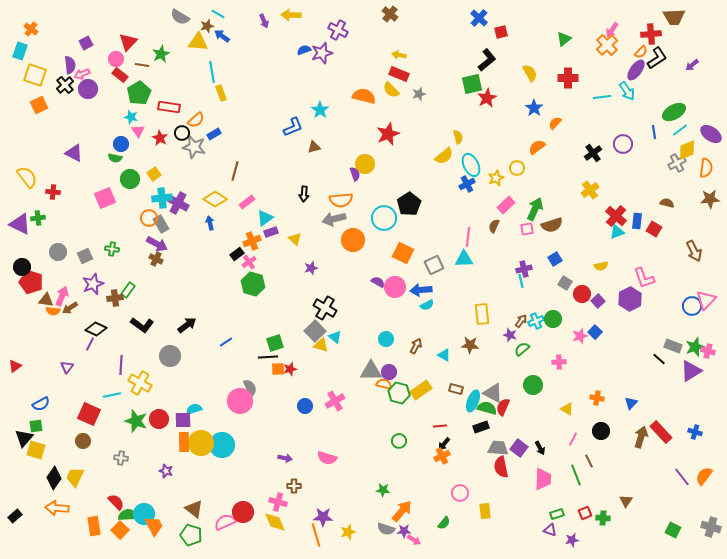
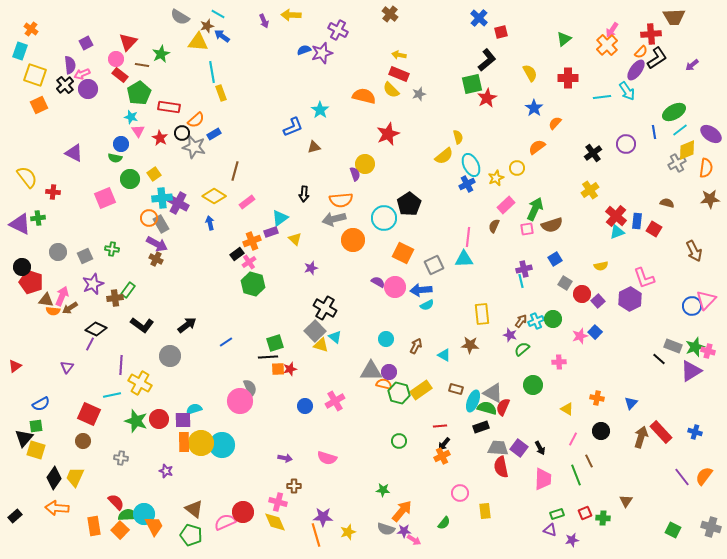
purple circle at (623, 144): moved 3 px right
yellow diamond at (215, 199): moved 1 px left, 3 px up
cyan triangle at (265, 218): moved 15 px right
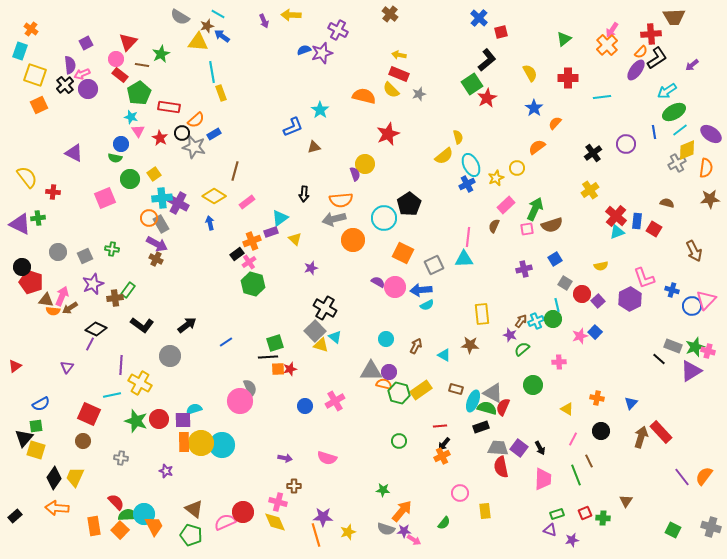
green square at (472, 84): rotated 20 degrees counterclockwise
cyan arrow at (627, 91): moved 40 px right; rotated 90 degrees clockwise
cyan line at (521, 281): moved 36 px right, 24 px down
blue cross at (695, 432): moved 23 px left, 142 px up
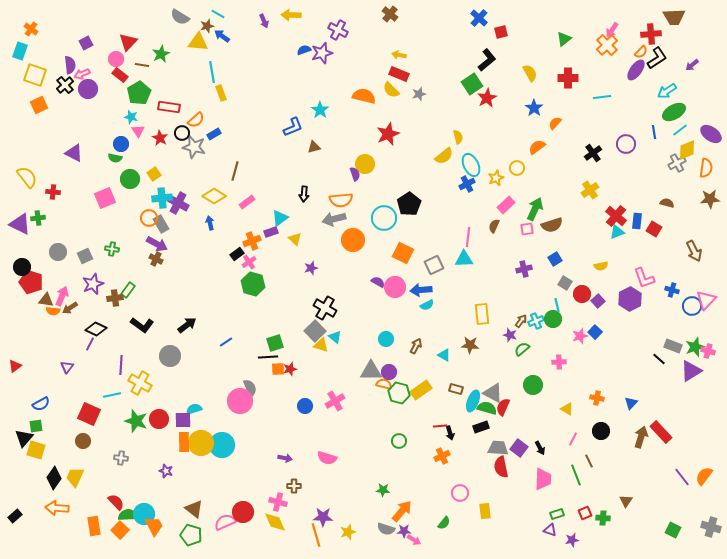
black arrow at (444, 444): moved 6 px right, 11 px up; rotated 56 degrees counterclockwise
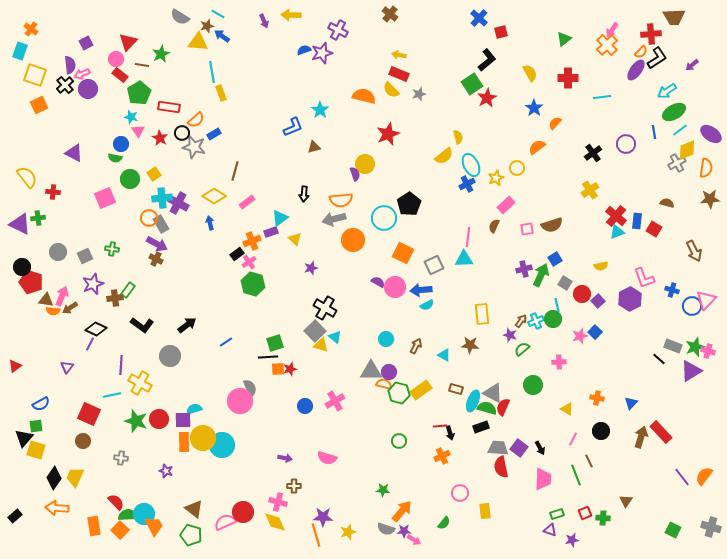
green arrow at (535, 209): moved 6 px right, 66 px down
yellow circle at (201, 443): moved 2 px right, 5 px up
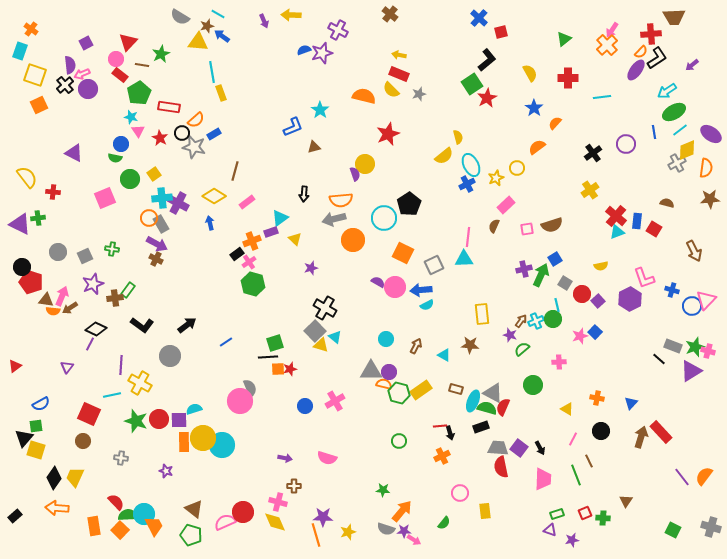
purple square at (183, 420): moved 4 px left
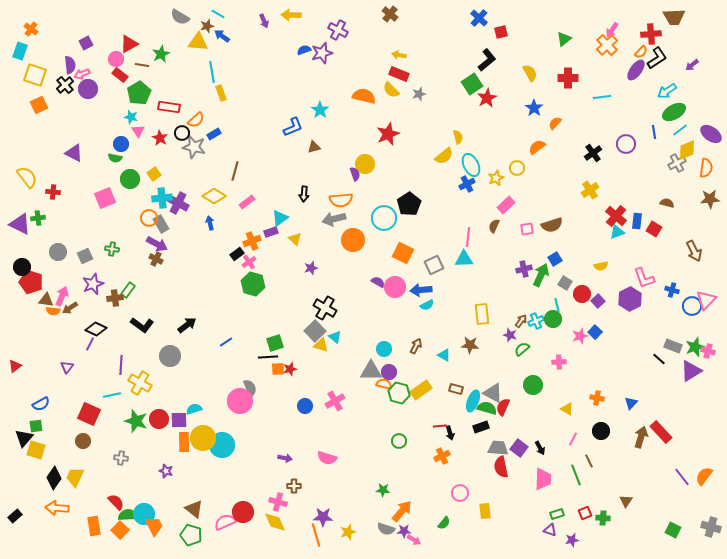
red triangle at (128, 42): moved 1 px right, 2 px down; rotated 18 degrees clockwise
cyan circle at (386, 339): moved 2 px left, 10 px down
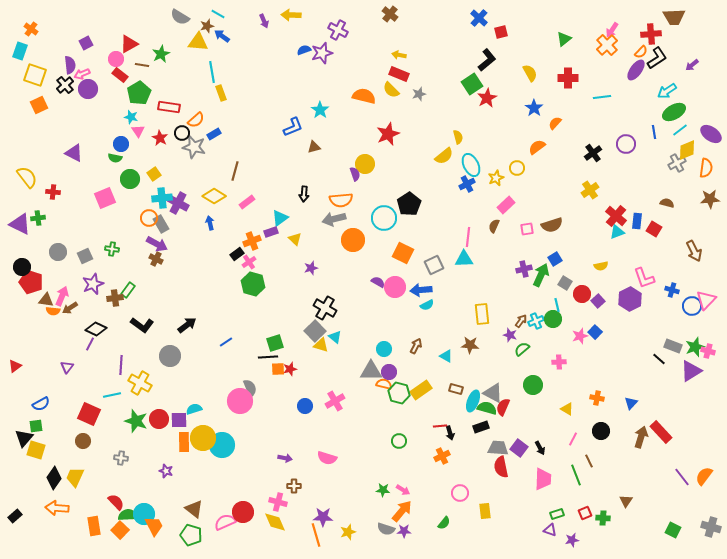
cyan triangle at (444, 355): moved 2 px right, 1 px down
pink arrow at (414, 540): moved 11 px left, 50 px up
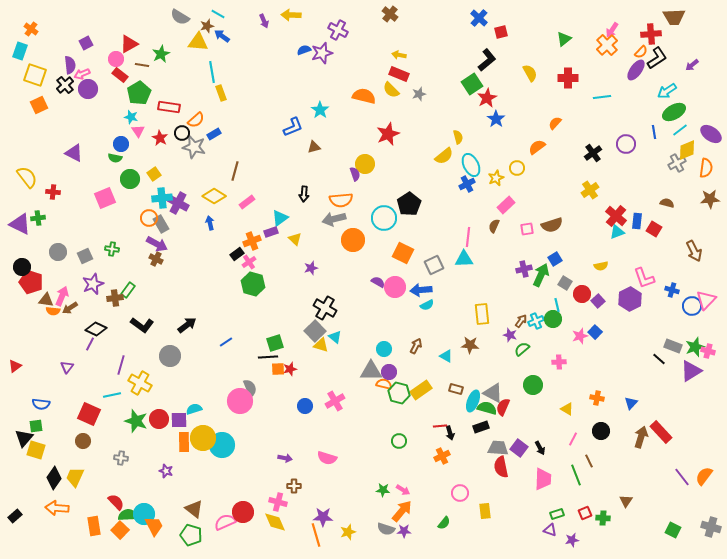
blue star at (534, 108): moved 38 px left, 11 px down
purple line at (121, 365): rotated 12 degrees clockwise
blue semicircle at (41, 404): rotated 36 degrees clockwise
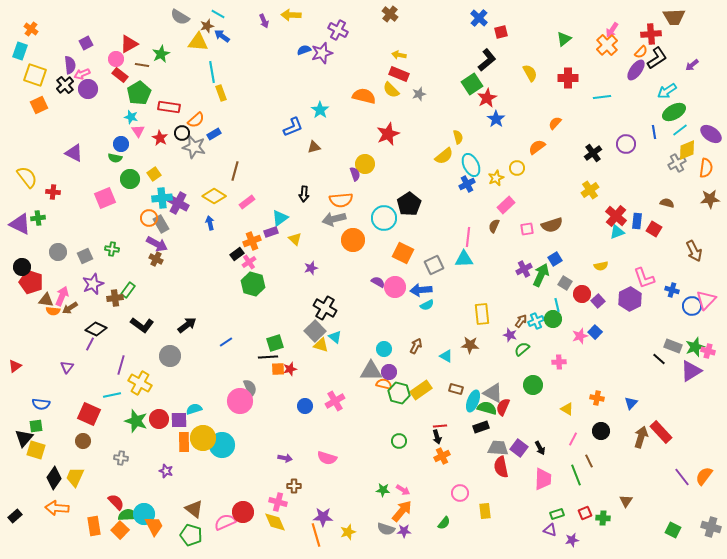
purple cross at (524, 269): rotated 14 degrees counterclockwise
black arrow at (450, 433): moved 13 px left, 4 px down
